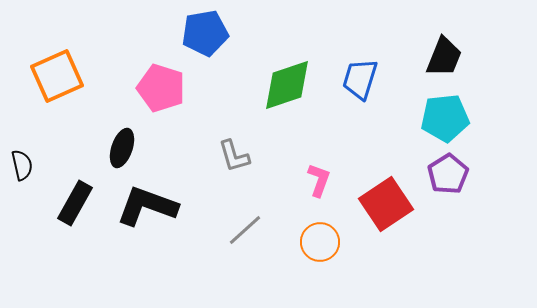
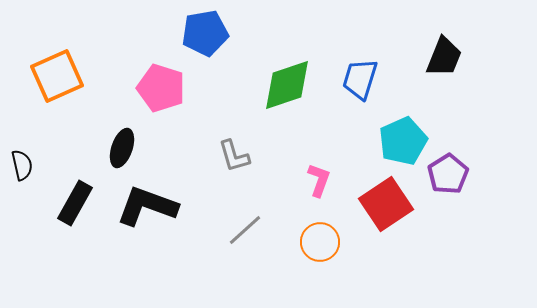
cyan pentagon: moved 42 px left, 23 px down; rotated 18 degrees counterclockwise
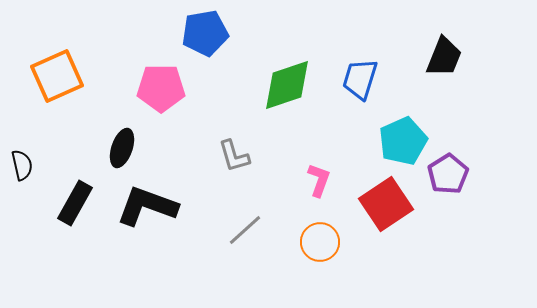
pink pentagon: rotated 18 degrees counterclockwise
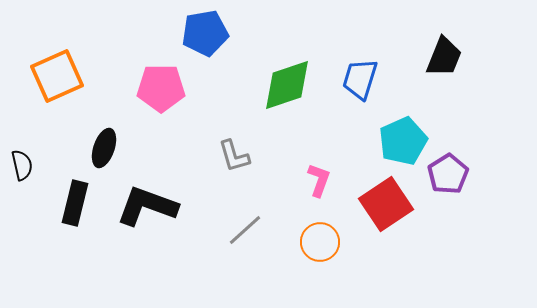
black ellipse: moved 18 px left
black rectangle: rotated 15 degrees counterclockwise
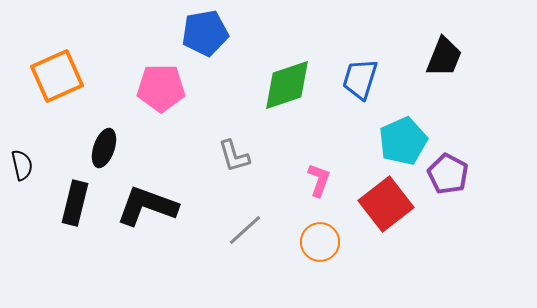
purple pentagon: rotated 12 degrees counterclockwise
red square: rotated 4 degrees counterclockwise
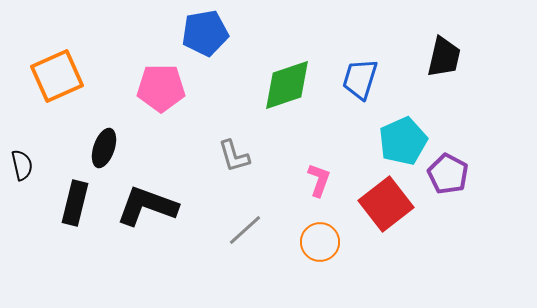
black trapezoid: rotated 9 degrees counterclockwise
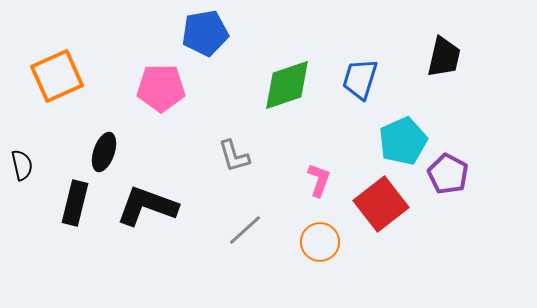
black ellipse: moved 4 px down
red square: moved 5 px left
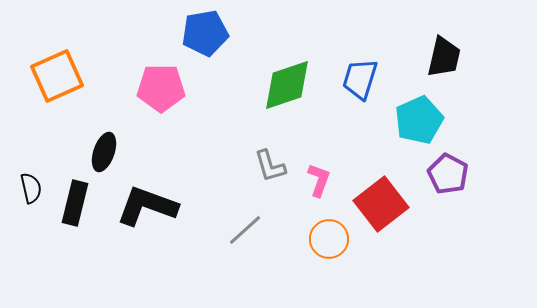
cyan pentagon: moved 16 px right, 21 px up
gray L-shape: moved 36 px right, 10 px down
black semicircle: moved 9 px right, 23 px down
orange circle: moved 9 px right, 3 px up
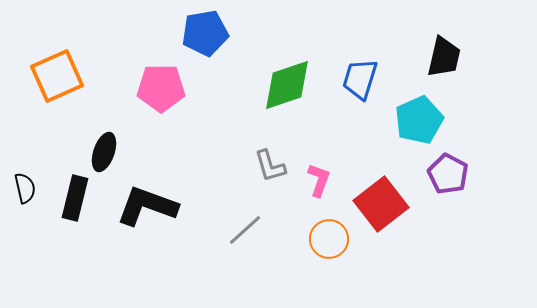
black semicircle: moved 6 px left
black rectangle: moved 5 px up
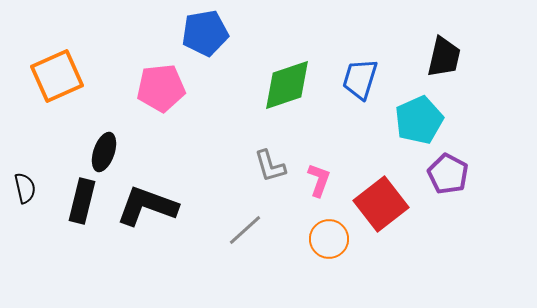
pink pentagon: rotated 6 degrees counterclockwise
black rectangle: moved 7 px right, 3 px down
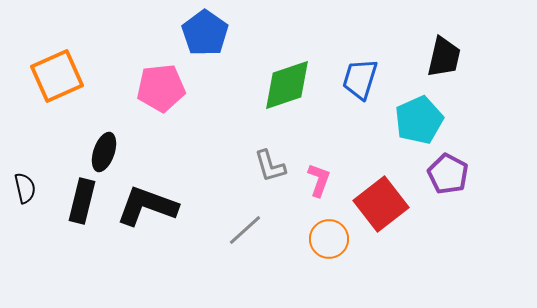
blue pentagon: rotated 27 degrees counterclockwise
